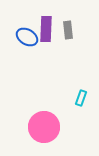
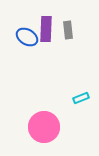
cyan rectangle: rotated 49 degrees clockwise
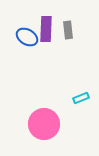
pink circle: moved 3 px up
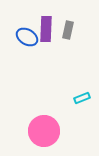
gray rectangle: rotated 18 degrees clockwise
cyan rectangle: moved 1 px right
pink circle: moved 7 px down
